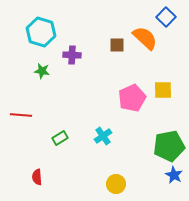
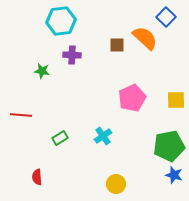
cyan hexagon: moved 20 px right, 11 px up; rotated 24 degrees counterclockwise
yellow square: moved 13 px right, 10 px down
blue star: rotated 12 degrees counterclockwise
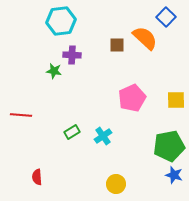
green star: moved 12 px right
green rectangle: moved 12 px right, 6 px up
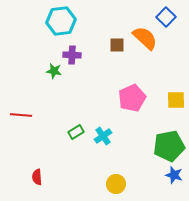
green rectangle: moved 4 px right
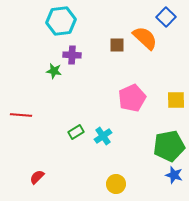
red semicircle: rotated 49 degrees clockwise
